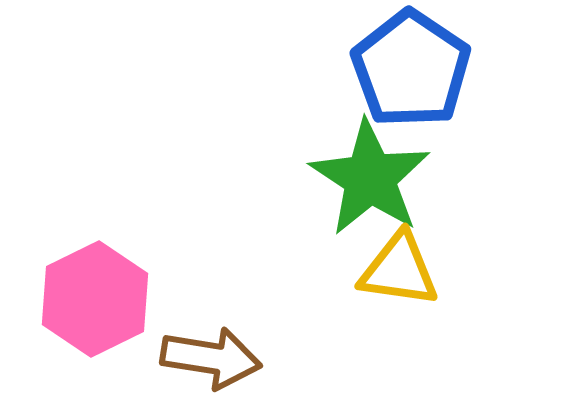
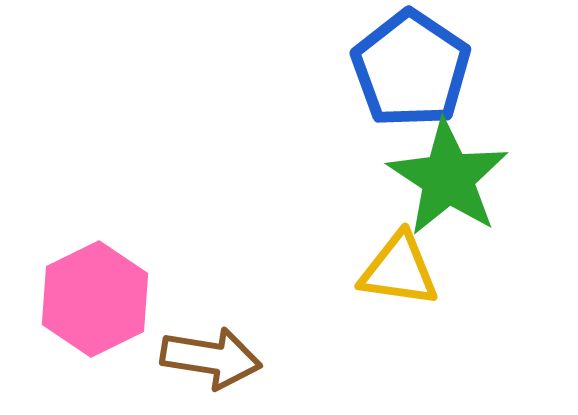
green star: moved 78 px right
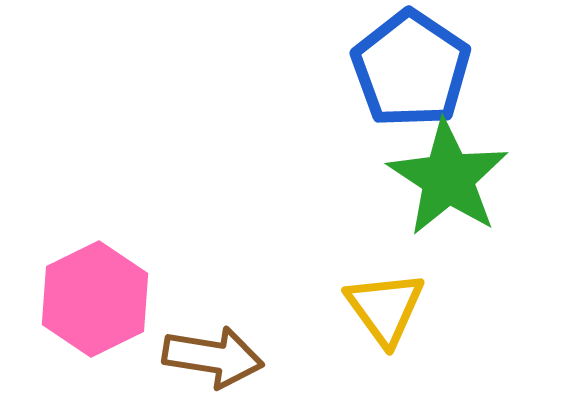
yellow triangle: moved 14 px left, 38 px down; rotated 46 degrees clockwise
brown arrow: moved 2 px right, 1 px up
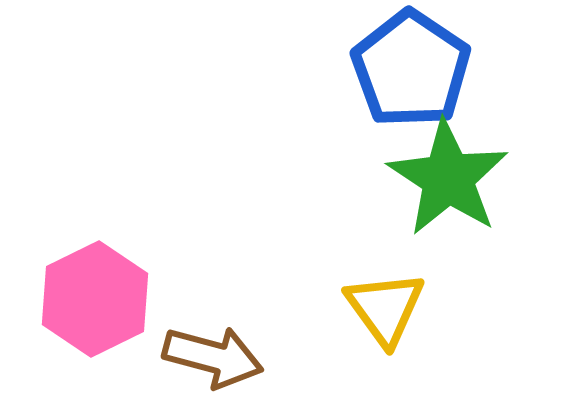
brown arrow: rotated 6 degrees clockwise
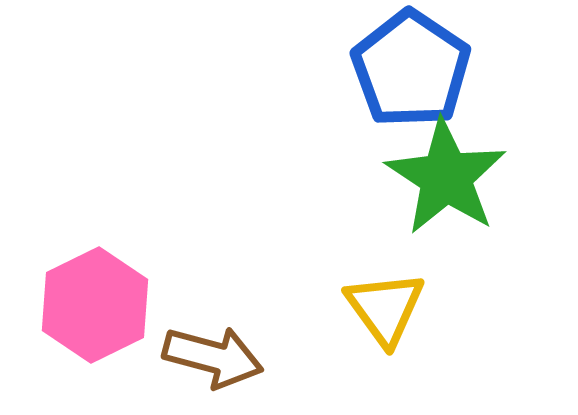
green star: moved 2 px left, 1 px up
pink hexagon: moved 6 px down
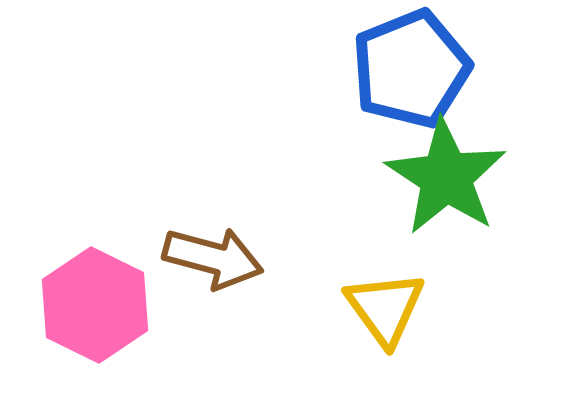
blue pentagon: rotated 16 degrees clockwise
pink hexagon: rotated 8 degrees counterclockwise
brown arrow: moved 99 px up
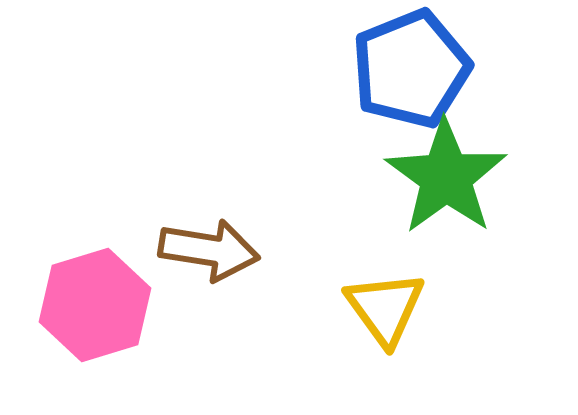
green star: rotated 3 degrees clockwise
brown arrow: moved 4 px left, 8 px up; rotated 6 degrees counterclockwise
pink hexagon: rotated 17 degrees clockwise
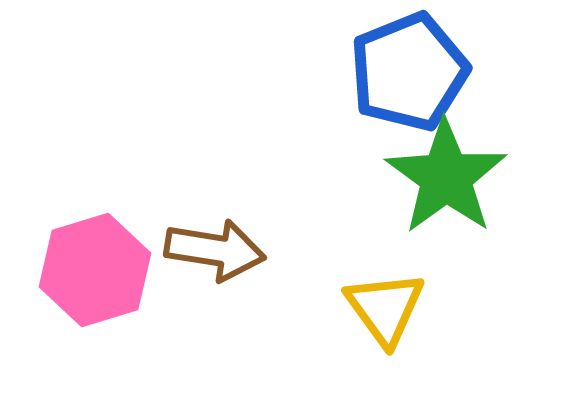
blue pentagon: moved 2 px left, 3 px down
brown arrow: moved 6 px right
pink hexagon: moved 35 px up
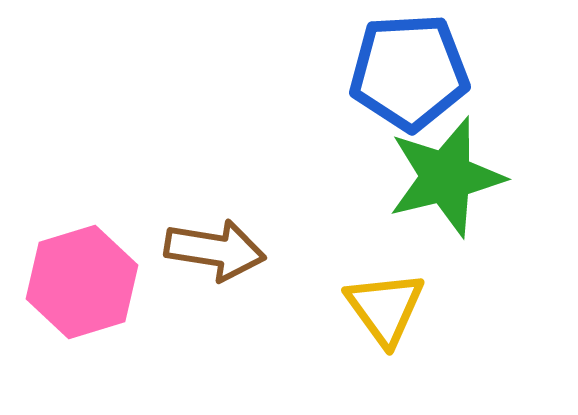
blue pentagon: rotated 19 degrees clockwise
green star: rotated 22 degrees clockwise
pink hexagon: moved 13 px left, 12 px down
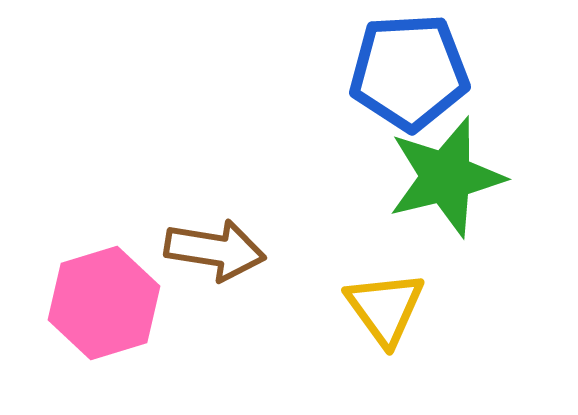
pink hexagon: moved 22 px right, 21 px down
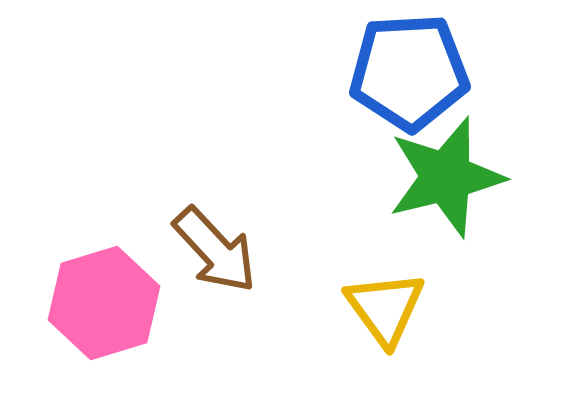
brown arrow: rotated 38 degrees clockwise
